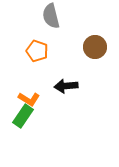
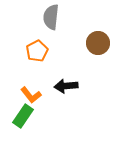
gray semicircle: moved 1 px down; rotated 20 degrees clockwise
brown circle: moved 3 px right, 4 px up
orange pentagon: rotated 25 degrees clockwise
orange L-shape: moved 2 px right, 4 px up; rotated 20 degrees clockwise
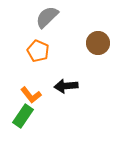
gray semicircle: moved 4 px left; rotated 40 degrees clockwise
orange pentagon: moved 1 px right; rotated 20 degrees counterclockwise
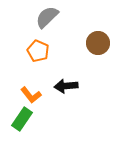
green rectangle: moved 1 px left, 3 px down
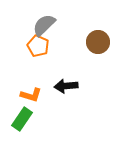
gray semicircle: moved 3 px left, 8 px down
brown circle: moved 1 px up
orange pentagon: moved 5 px up
orange L-shape: rotated 35 degrees counterclockwise
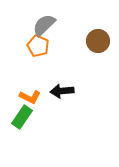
brown circle: moved 1 px up
black arrow: moved 4 px left, 5 px down
orange L-shape: moved 1 px left, 2 px down; rotated 10 degrees clockwise
green rectangle: moved 2 px up
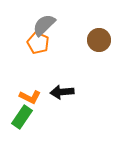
brown circle: moved 1 px right, 1 px up
orange pentagon: moved 3 px up
black arrow: moved 1 px down
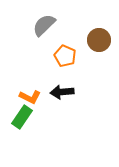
orange pentagon: moved 27 px right, 13 px down
